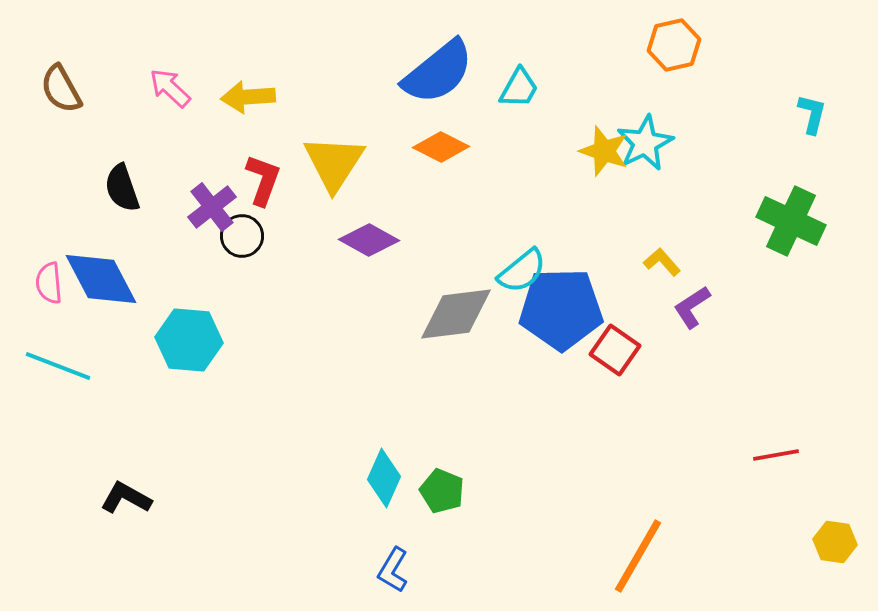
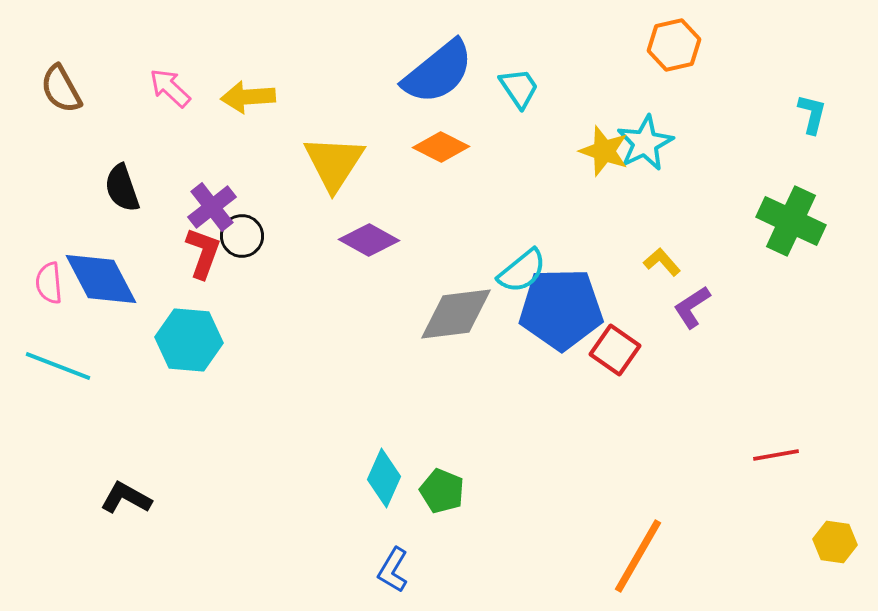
cyan trapezoid: rotated 63 degrees counterclockwise
red L-shape: moved 60 px left, 73 px down
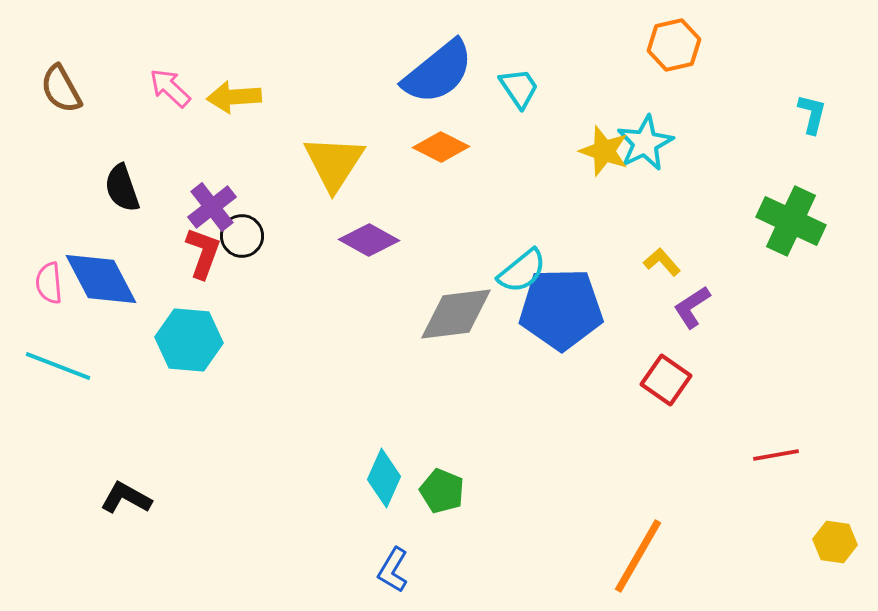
yellow arrow: moved 14 px left
red square: moved 51 px right, 30 px down
